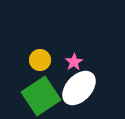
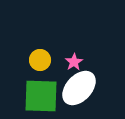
green square: rotated 36 degrees clockwise
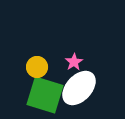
yellow circle: moved 3 px left, 7 px down
green square: moved 4 px right, 1 px up; rotated 15 degrees clockwise
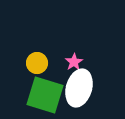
yellow circle: moved 4 px up
white ellipse: rotated 27 degrees counterclockwise
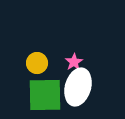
white ellipse: moved 1 px left, 1 px up
green square: rotated 18 degrees counterclockwise
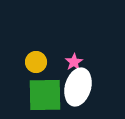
yellow circle: moved 1 px left, 1 px up
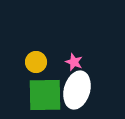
pink star: rotated 18 degrees counterclockwise
white ellipse: moved 1 px left, 3 px down
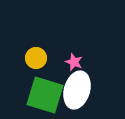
yellow circle: moved 4 px up
green square: rotated 18 degrees clockwise
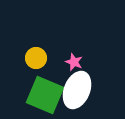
white ellipse: rotated 6 degrees clockwise
green square: rotated 6 degrees clockwise
